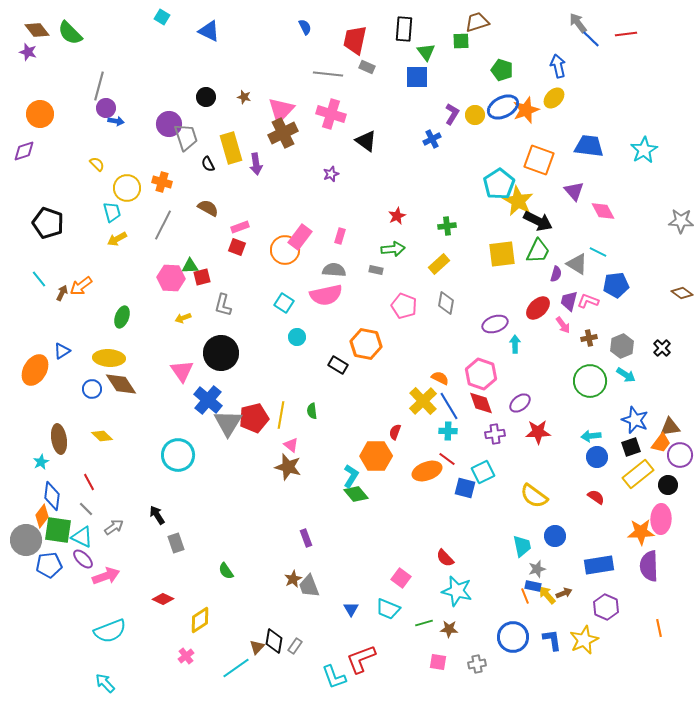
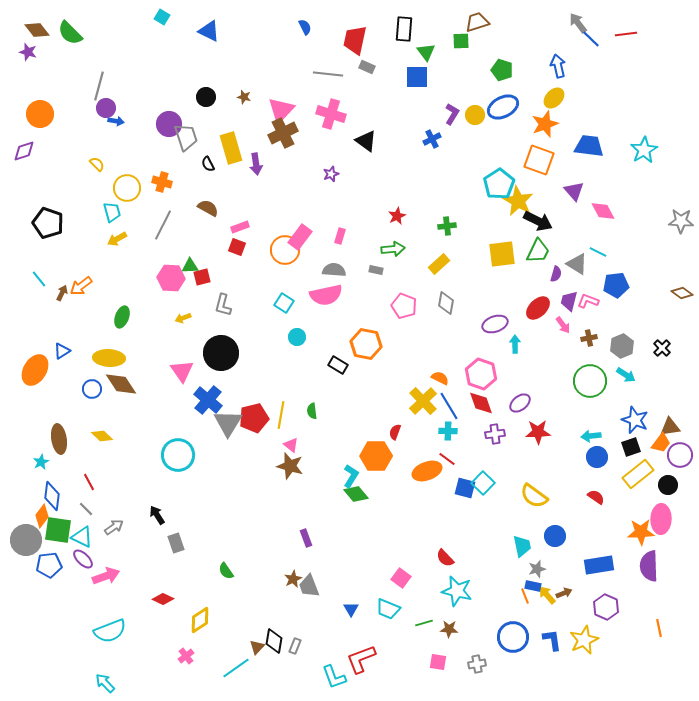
orange star at (526, 110): moved 19 px right, 14 px down
brown star at (288, 467): moved 2 px right, 1 px up
cyan square at (483, 472): moved 11 px down; rotated 20 degrees counterclockwise
gray rectangle at (295, 646): rotated 14 degrees counterclockwise
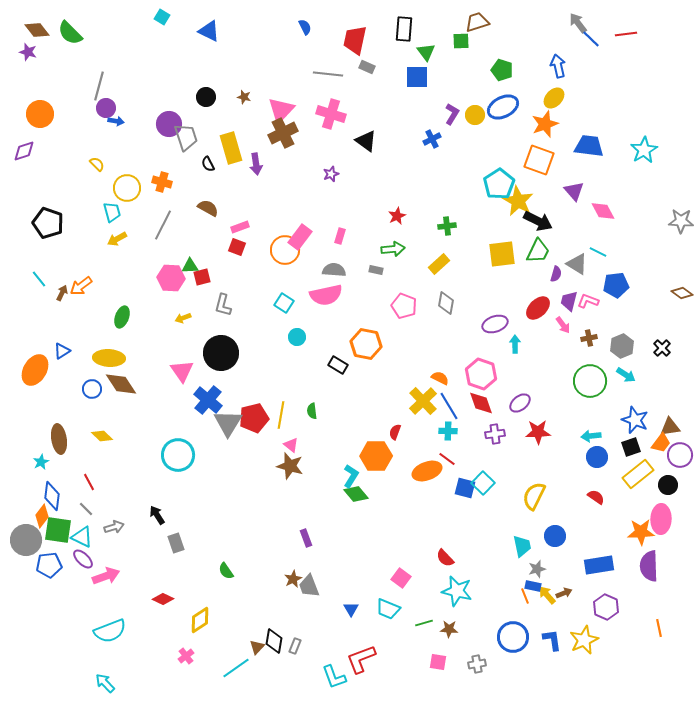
yellow semicircle at (534, 496): rotated 80 degrees clockwise
gray arrow at (114, 527): rotated 18 degrees clockwise
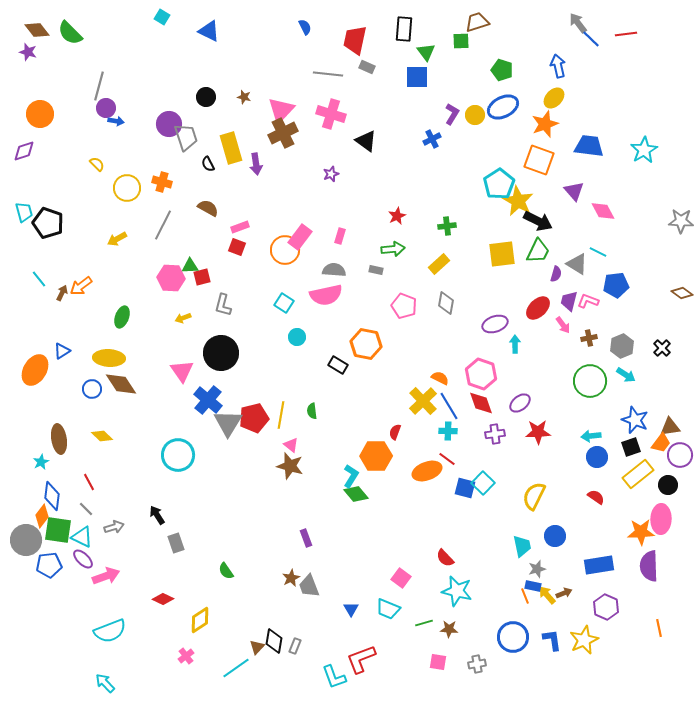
cyan trapezoid at (112, 212): moved 88 px left
brown star at (293, 579): moved 2 px left, 1 px up
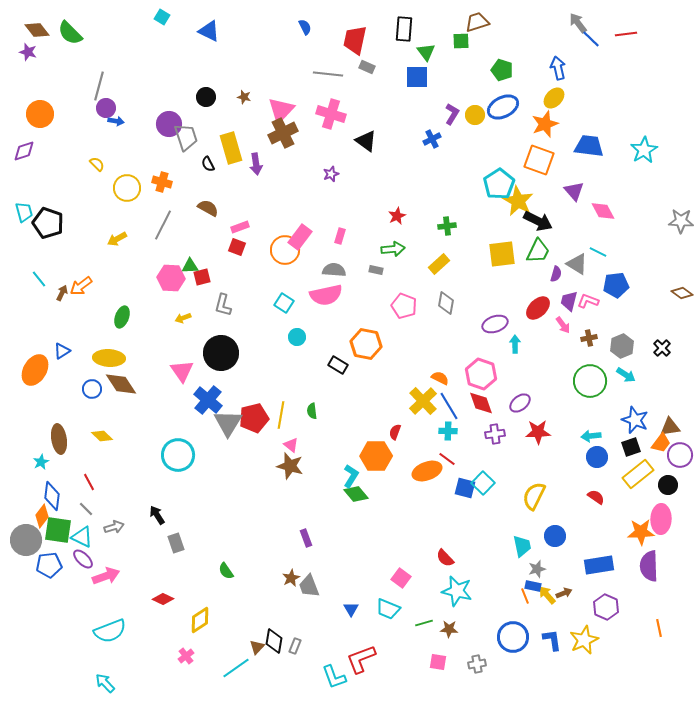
blue arrow at (558, 66): moved 2 px down
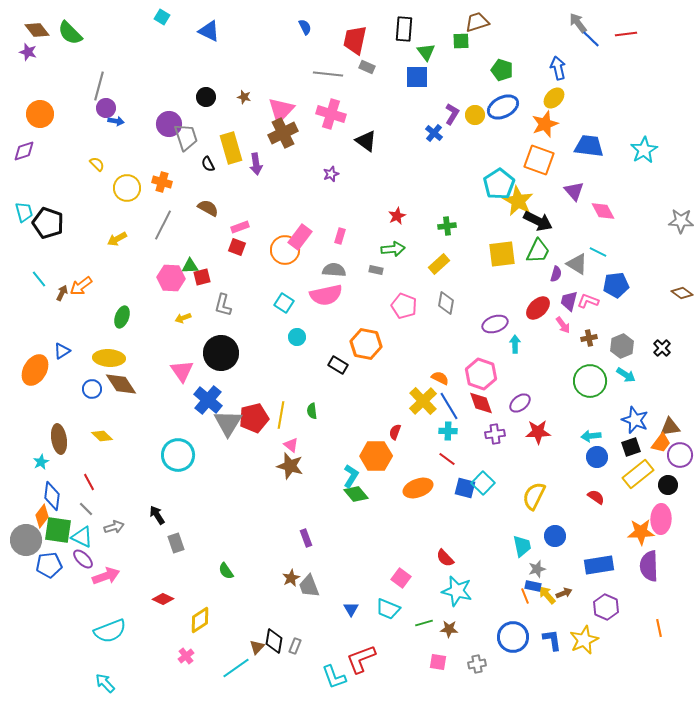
blue cross at (432, 139): moved 2 px right, 6 px up; rotated 24 degrees counterclockwise
orange ellipse at (427, 471): moved 9 px left, 17 px down
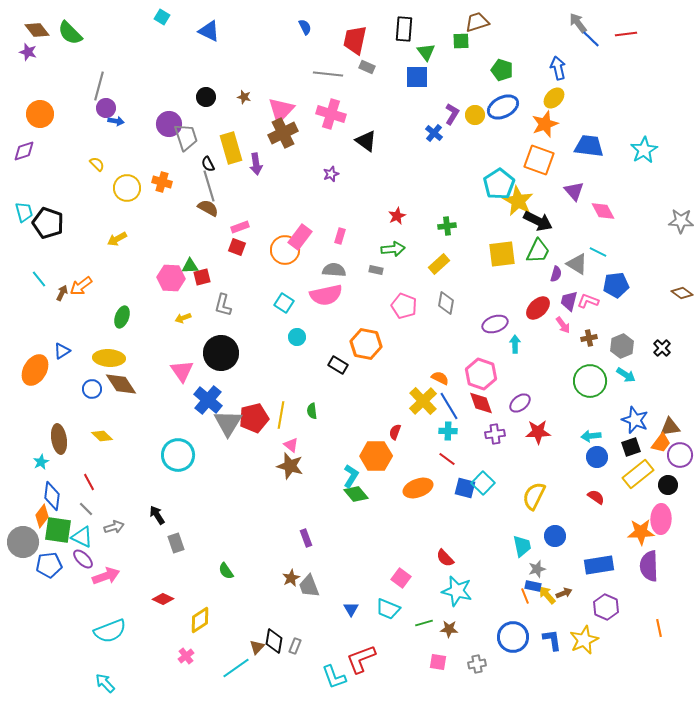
gray line at (163, 225): moved 46 px right, 39 px up; rotated 44 degrees counterclockwise
gray circle at (26, 540): moved 3 px left, 2 px down
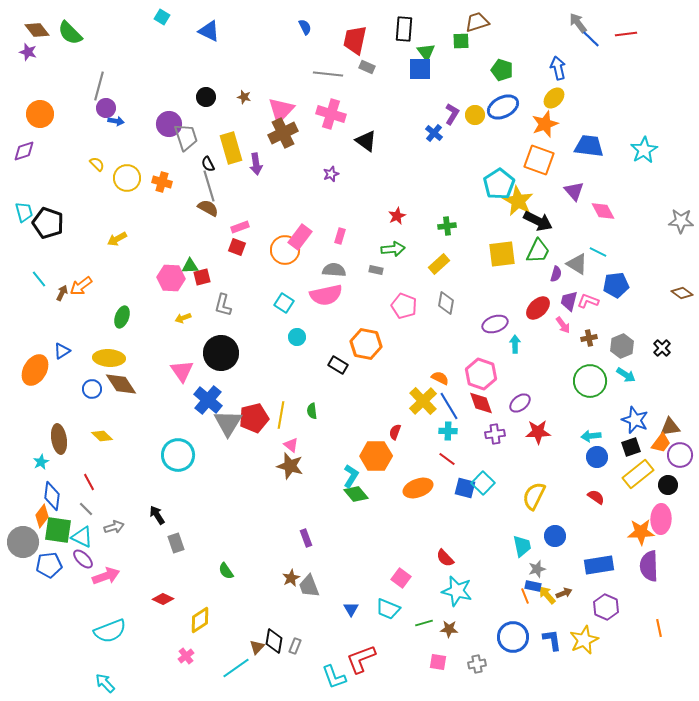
blue square at (417, 77): moved 3 px right, 8 px up
yellow circle at (127, 188): moved 10 px up
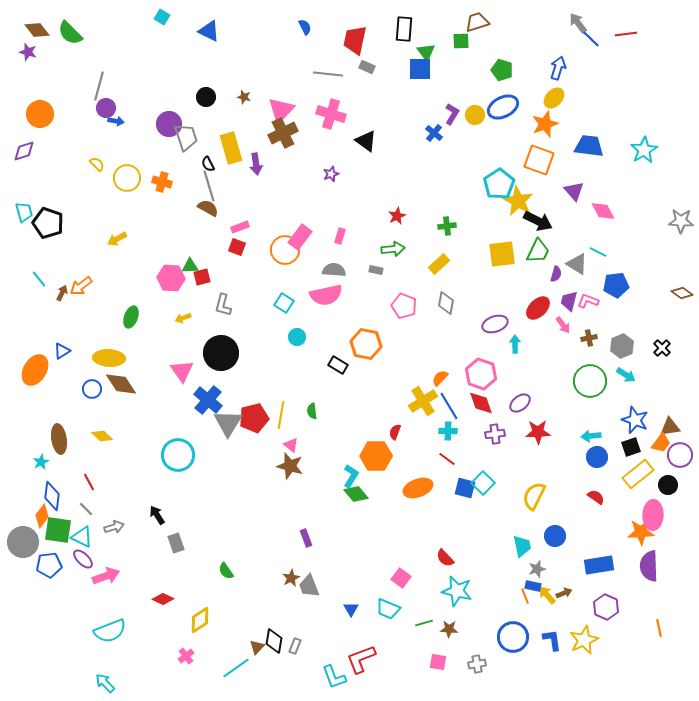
blue arrow at (558, 68): rotated 30 degrees clockwise
green ellipse at (122, 317): moved 9 px right
orange semicircle at (440, 378): rotated 72 degrees counterclockwise
yellow cross at (423, 401): rotated 12 degrees clockwise
pink ellipse at (661, 519): moved 8 px left, 4 px up
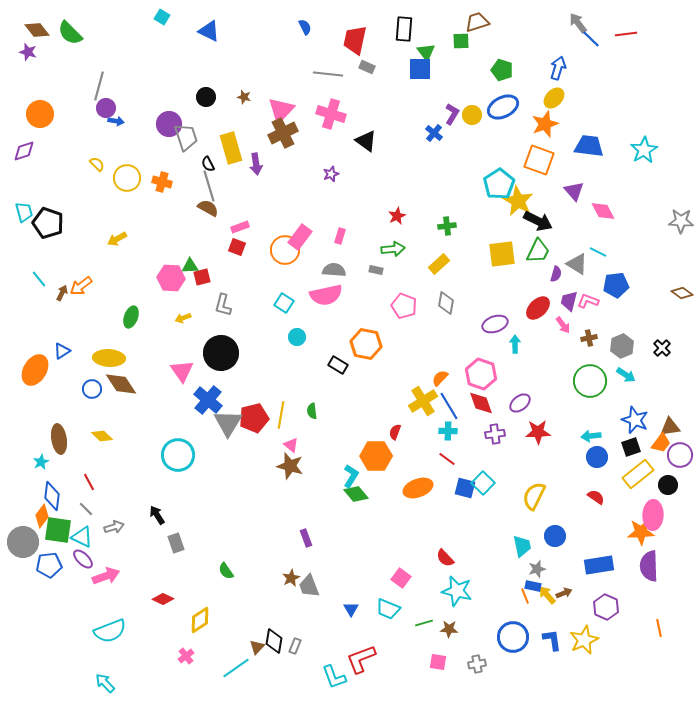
yellow circle at (475, 115): moved 3 px left
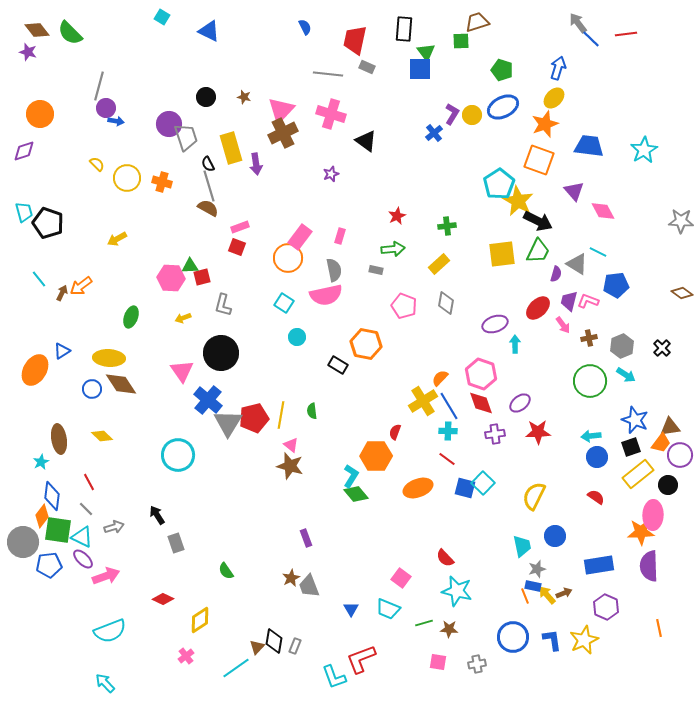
blue cross at (434, 133): rotated 12 degrees clockwise
orange circle at (285, 250): moved 3 px right, 8 px down
gray semicircle at (334, 270): rotated 75 degrees clockwise
